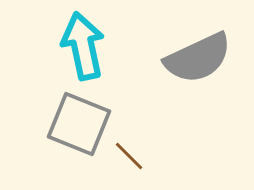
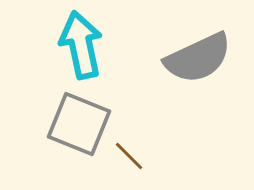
cyan arrow: moved 2 px left, 1 px up
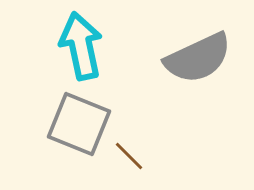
cyan arrow: moved 1 px down
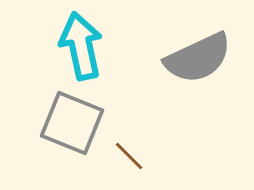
gray square: moved 7 px left, 1 px up
